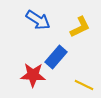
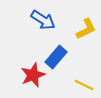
blue arrow: moved 5 px right
yellow L-shape: moved 6 px right, 2 px down
red star: rotated 25 degrees counterclockwise
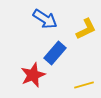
blue arrow: moved 2 px right, 1 px up
blue rectangle: moved 1 px left, 4 px up
yellow line: rotated 42 degrees counterclockwise
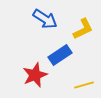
yellow L-shape: moved 3 px left
blue rectangle: moved 5 px right, 2 px down; rotated 15 degrees clockwise
red star: moved 2 px right
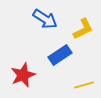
red star: moved 12 px left
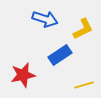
blue arrow: rotated 15 degrees counterclockwise
red star: rotated 10 degrees clockwise
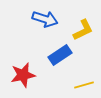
yellow L-shape: moved 1 px down
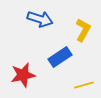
blue arrow: moved 5 px left
yellow L-shape: rotated 35 degrees counterclockwise
blue rectangle: moved 2 px down
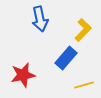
blue arrow: rotated 60 degrees clockwise
yellow L-shape: rotated 15 degrees clockwise
blue rectangle: moved 6 px right, 1 px down; rotated 15 degrees counterclockwise
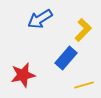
blue arrow: rotated 70 degrees clockwise
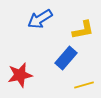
yellow L-shape: rotated 35 degrees clockwise
red star: moved 3 px left
